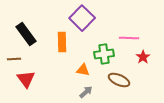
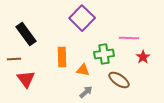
orange rectangle: moved 15 px down
brown ellipse: rotated 10 degrees clockwise
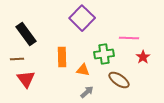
brown line: moved 3 px right
gray arrow: moved 1 px right
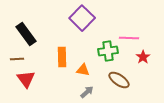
green cross: moved 4 px right, 3 px up
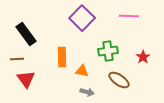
pink line: moved 22 px up
orange triangle: moved 1 px left, 1 px down
gray arrow: rotated 56 degrees clockwise
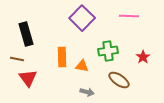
black rectangle: rotated 20 degrees clockwise
brown line: rotated 16 degrees clockwise
orange triangle: moved 5 px up
red triangle: moved 2 px right, 1 px up
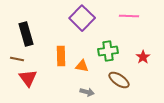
orange rectangle: moved 1 px left, 1 px up
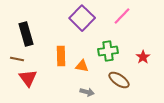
pink line: moved 7 px left; rotated 48 degrees counterclockwise
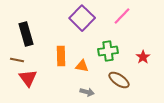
brown line: moved 1 px down
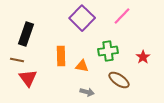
black rectangle: rotated 35 degrees clockwise
